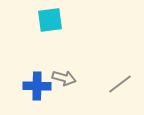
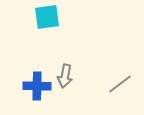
cyan square: moved 3 px left, 3 px up
gray arrow: moved 1 px right, 2 px up; rotated 85 degrees clockwise
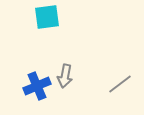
blue cross: rotated 24 degrees counterclockwise
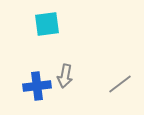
cyan square: moved 7 px down
blue cross: rotated 16 degrees clockwise
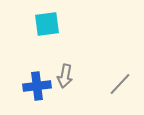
gray line: rotated 10 degrees counterclockwise
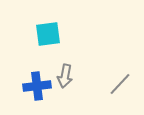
cyan square: moved 1 px right, 10 px down
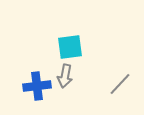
cyan square: moved 22 px right, 13 px down
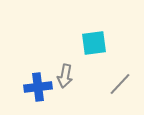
cyan square: moved 24 px right, 4 px up
blue cross: moved 1 px right, 1 px down
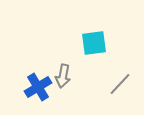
gray arrow: moved 2 px left
blue cross: rotated 24 degrees counterclockwise
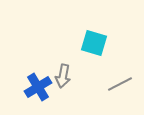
cyan square: rotated 24 degrees clockwise
gray line: rotated 20 degrees clockwise
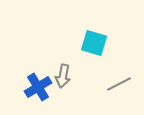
gray line: moved 1 px left
